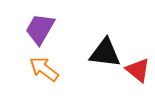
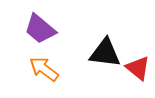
purple trapezoid: rotated 80 degrees counterclockwise
red triangle: moved 2 px up
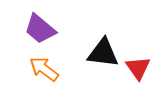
black triangle: moved 2 px left
red triangle: rotated 16 degrees clockwise
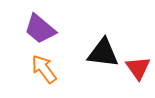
orange arrow: rotated 16 degrees clockwise
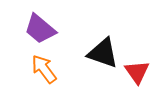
black triangle: rotated 12 degrees clockwise
red triangle: moved 1 px left, 4 px down
